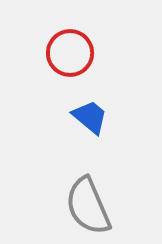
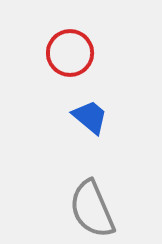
gray semicircle: moved 4 px right, 3 px down
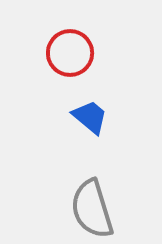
gray semicircle: rotated 6 degrees clockwise
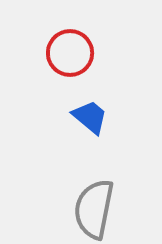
gray semicircle: moved 2 px right; rotated 28 degrees clockwise
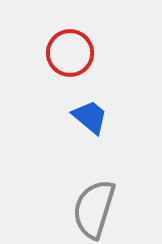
gray semicircle: rotated 6 degrees clockwise
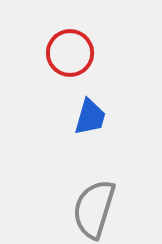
blue trapezoid: rotated 66 degrees clockwise
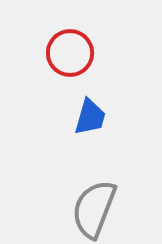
gray semicircle: rotated 4 degrees clockwise
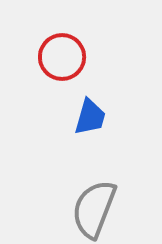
red circle: moved 8 px left, 4 px down
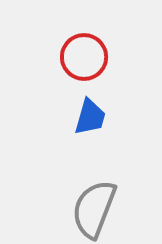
red circle: moved 22 px right
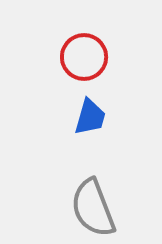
gray semicircle: moved 1 px left, 1 px up; rotated 42 degrees counterclockwise
